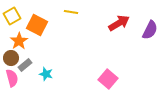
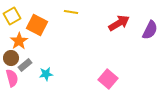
cyan star: rotated 24 degrees counterclockwise
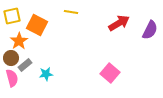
yellow square: rotated 18 degrees clockwise
pink square: moved 2 px right, 6 px up
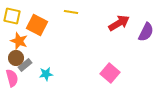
yellow square: rotated 24 degrees clockwise
purple semicircle: moved 4 px left, 2 px down
orange star: rotated 18 degrees counterclockwise
brown circle: moved 5 px right
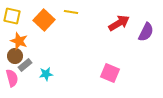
orange square: moved 7 px right, 5 px up; rotated 15 degrees clockwise
brown circle: moved 1 px left, 2 px up
pink square: rotated 18 degrees counterclockwise
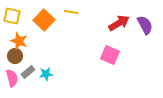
purple semicircle: moved 1 px left, 7 px up; rotated 54 degrees counterclockwise
gray rectangle: moved 3 px right, 7 px down
pink square: moved 18 px up
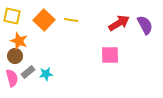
yellow line: moved 8 px down
pink square: rotated 24 degrees counterclockwise
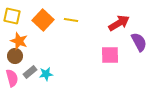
orange square: moved 1 px left
purple semicircle: moved 6 px left, 17 px down
gray rectangle: moved 2 px right
